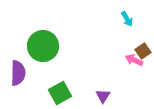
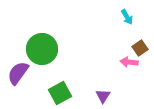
cyan arrow: moved 2 px up
green circle: moved 1 px left, 3 px down
brown square: moved 3 px left, 3 px up
pink arrow: moved 5 px left, 2 px down; rotated 18 degrees counterclockwise
purple semicircle: rotated 145 degrees counterclockwise
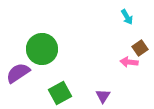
purple semicircle: rotated 20 degrees clockwise
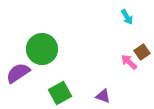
brown square: moved 2 px right, 4 px down
pink arrow: rotated 36 degrees clockwise
purple triangle: rotated 42 degrees counterclockwise
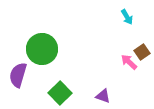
purple semicircle: moved 2 px down; rotated 40 degrees counterclockwise
green square: rotated 15 degrees counterclockwise
